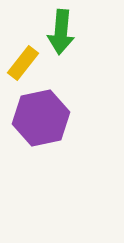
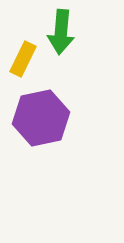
yellow rectangle: moved 4 px up; rotated 12 degrees counterclockwise
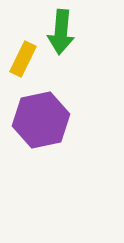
purple hexagon: moved 2 px down
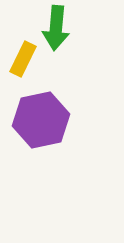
green arrow: moved 5 px left, 4 px up
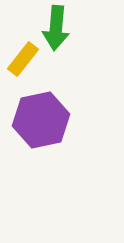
yellow rectangle: rotated 12 degrees clockwise
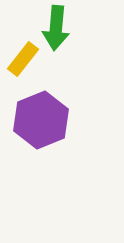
purple hexagon: rotated 10 degrees counterclockwise
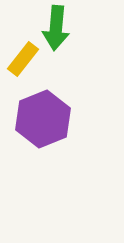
purple hexagon: moved 2 px right, 1 px up
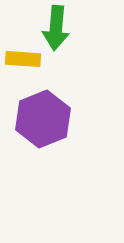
yellow rectangle: rotated 56 degrees clockwise
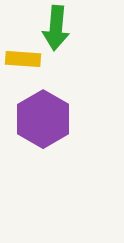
purple hexagon: rotated 8 degrees counterclockwise
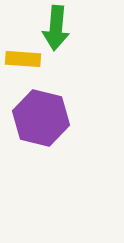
purple hexagon: moved 2 px left, 1 px up; rotated 16 degrees counterclockwise
